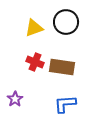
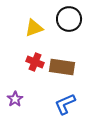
black circle: moved 3 px right, 3 px up
blue L-shape: rotated 20 degrees counterclockwise
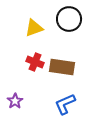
purple star: moved 2 px down
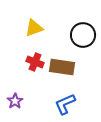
black circle: moved 14 px right, 16 px down
